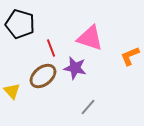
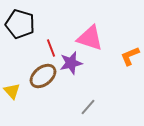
purple star: moved 4 px left, 5 px up; rotated 25 degrees counterclockwise
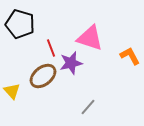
orange L-shape: rotated 85 degrees clockwise
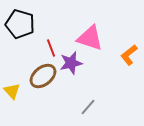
orange L-shape: moved 1 px left, 1 px up; rotated 100 degrees counterclockwise
